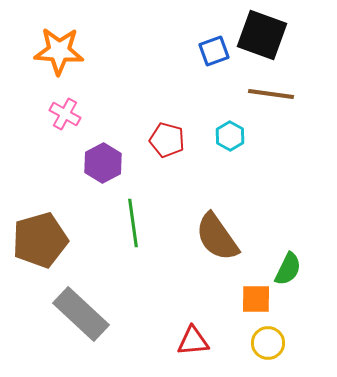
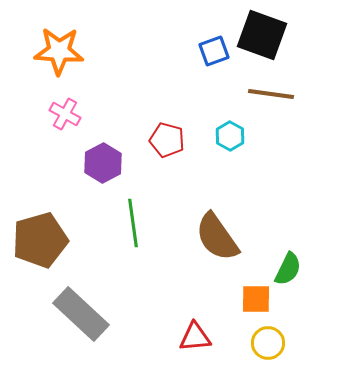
red triangle: moved 2 px right, 4 px up
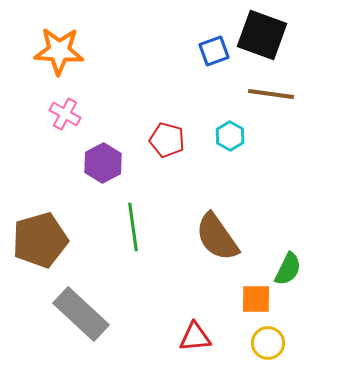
green line: moved 4 px down
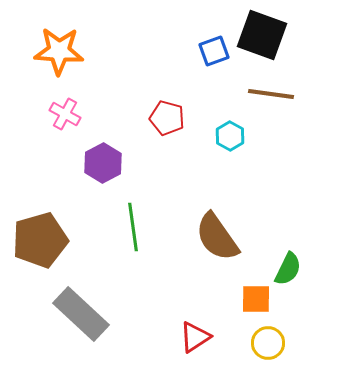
red pentagon: moved 22 px up
red triangle: rotated 28 degrees counterclockwise
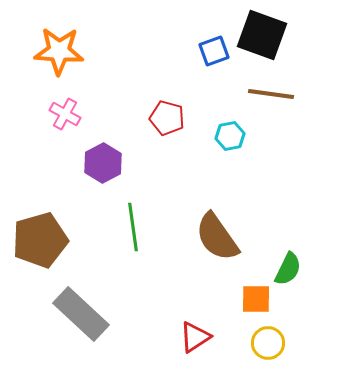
cyan hexagon: rotated 20 degrees clockwise
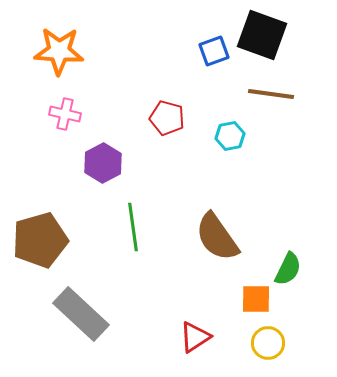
pink cross: rotated 16 degrees counterclockwise
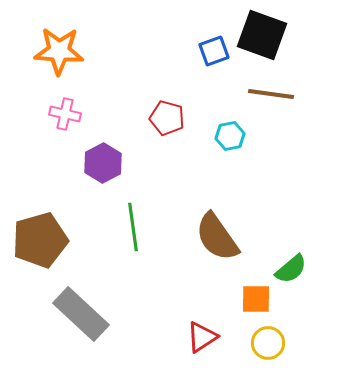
green semicircle: moved 3 px right; rotated 24 degrees clockwise
red triangle: moved 7 px right
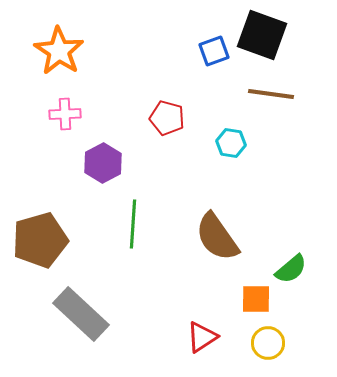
orange star: rotated 30 degrees clockwise
pink cross: rotated 16 degrees counterclockwise
cyan hexagon: moved 1 px right, 7 px down; rotated 20 degrees clockwise
green line: moved 3 px up; rotated 12 degrees clockwise
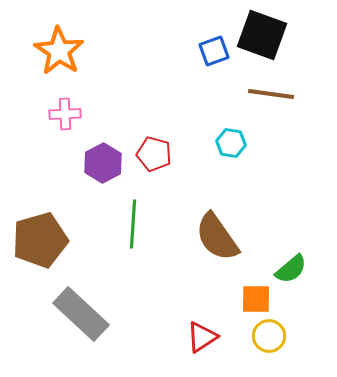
red pentagon: moved 13 px left, 36 px down
yellow circle: moved 1 px right, 7 px up
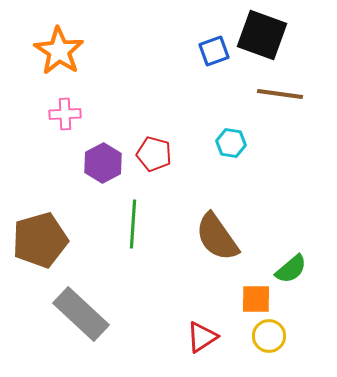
brown line: moved 9 px right
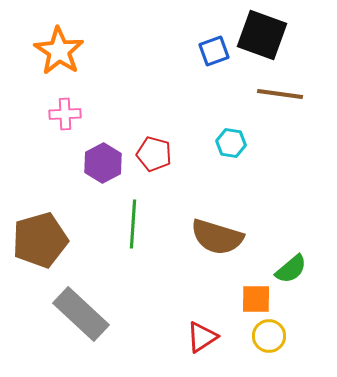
brown semicircle: rotated 38 degrees counterclockwise
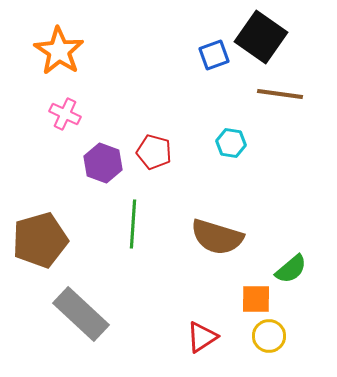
black square: moved 1 px left, 2 px down; rotated 15 degrees clockwise
blue square: moved 4 px down
pink cross: rotated 28 degrees clockwise
red pentagon: moved 2 px up
purple hexagon: rotated 12 degrees counterclockwise
